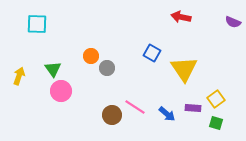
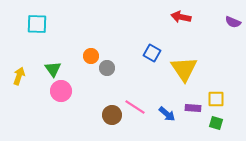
yellow square: rotated 36 degrees clockwise
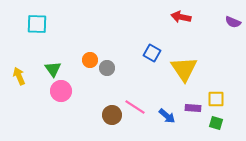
orange circle: moved 1 px left, 4 px down
yellow arrow: rotated 42 degrees counterclockwise
blue arrow: moved 2 px down
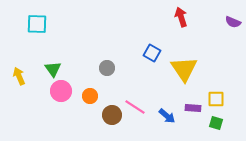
red arrow: rotated 60 degrees clockwise
orange circle: moved 36 px down
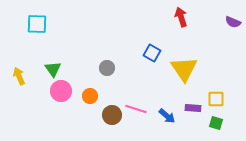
pink line: moved 1 px right, 2 px down; rotated 15 degrees counterclockwise
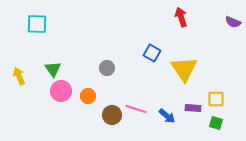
orange circle: moved 2 px left
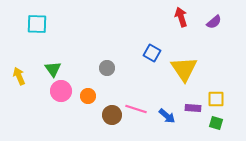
purple semicircle: moved 19 px left; rotated 63 degrees counterclockwise
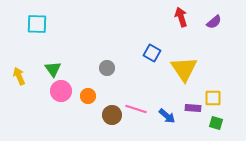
yellow square: moved 3 px left, 1 px up
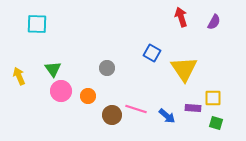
purple semicircle: rotated 21 degrees counterclockwise
